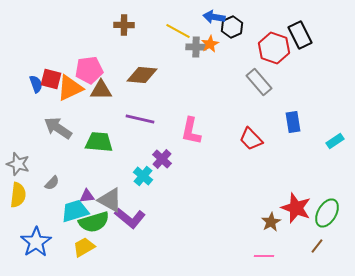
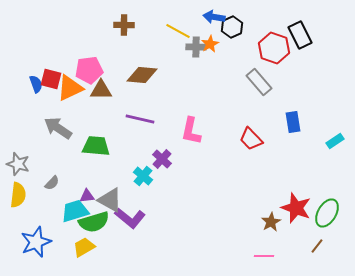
green trapezoid: moved 3 px left, 4 px down
blue star: rotated 12 degrees clockwise
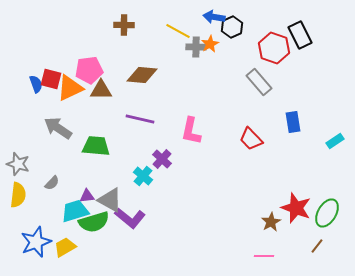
yellow trapezoid: moved 19 px left
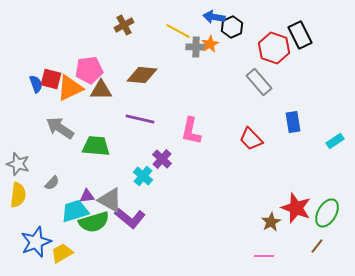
brown cross: rotated 30 degrees counterclockwise
gray arrow: moved 2 px right
yellow trapezoid: moved 3 px left, 6 px down
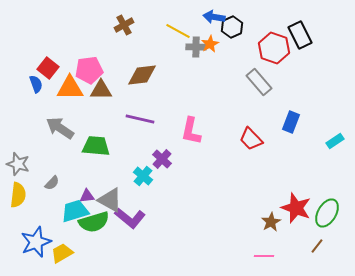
brown diamond: rotated 12 degrees counterclockwise
red square: moved 3 px left, 11 px up; rotated 25 degrees clockwise
orange triangle: rotated 24 degrees clockwise
blue rectangle: moved 2 px left; rotated 30 degrees clockwise
